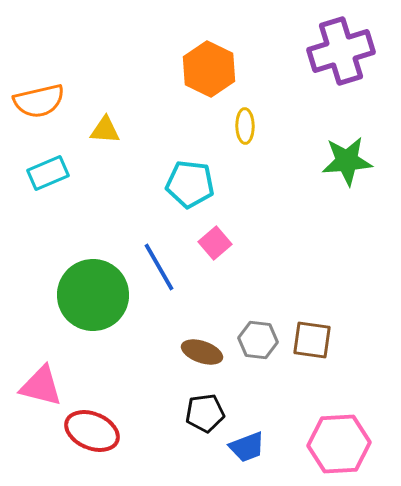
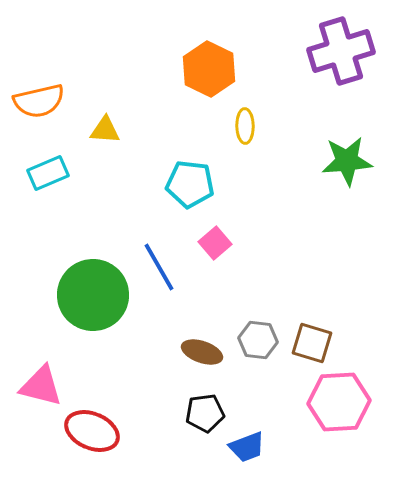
brown square: moved 3 px down; rotated 9 degrees clockwise
pink hexagon: moved 42 px up
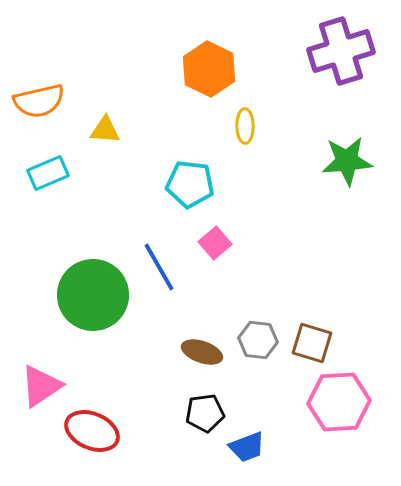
pink triangle: rotated 48 degrees counterclockwise
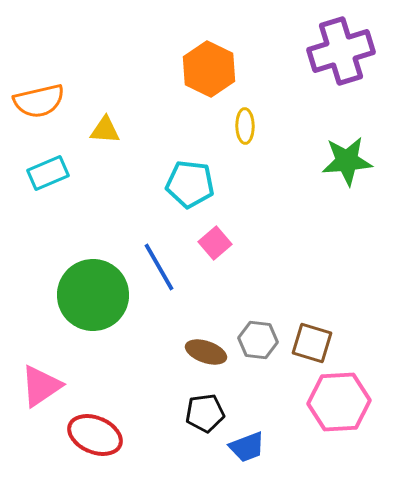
brown ellipse: moved 4 px right
red ellipse: moved 3 px right, 4 px down
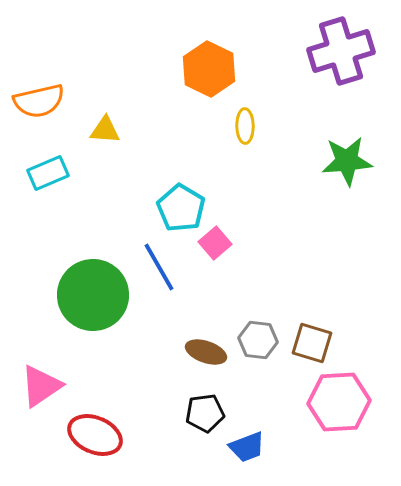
cyan pentagon: moved 9 px left, 24 px down; rotated 24 degrees clockwise
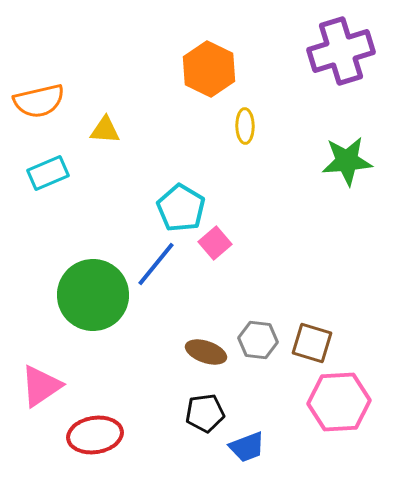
blue line: moved 3 px left, 3 px up; rotated 69 degrees clockwise
red ellipse: rotated 32 degrees counterclockwise
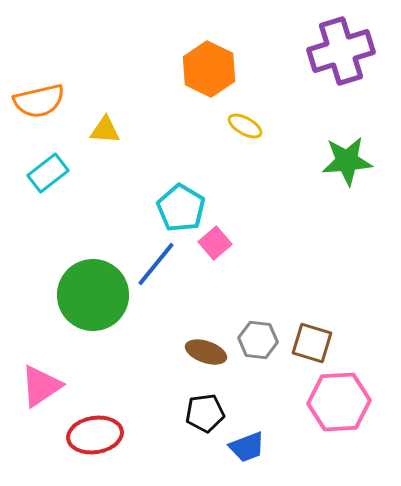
yellow ellipse: rotated 60 degrees counterclockwise
cyan rectangle: rotated 15 degrees counterclockwise
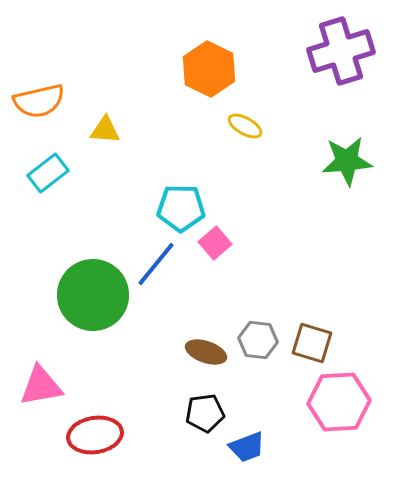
cyan pentagon: rotated 30 degrees counterclockwise
pink triangle: rotated 24 degrees clockwise
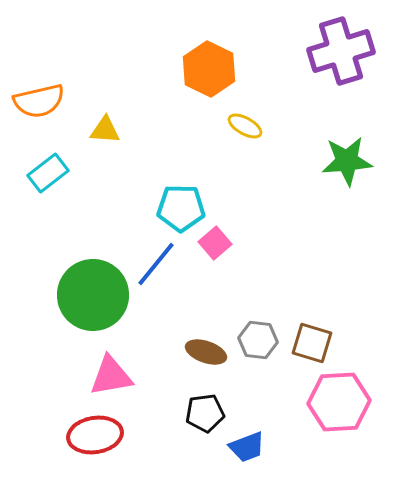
pink triangle: moved 70 px right, 10 px up
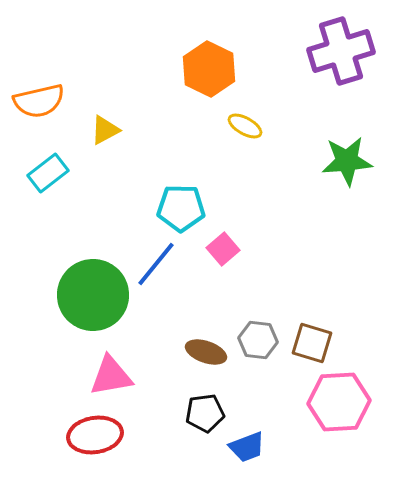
yellow triangle: rotated 32 degrees counterclockwise
pink square: moved 8 px right, 6 px down
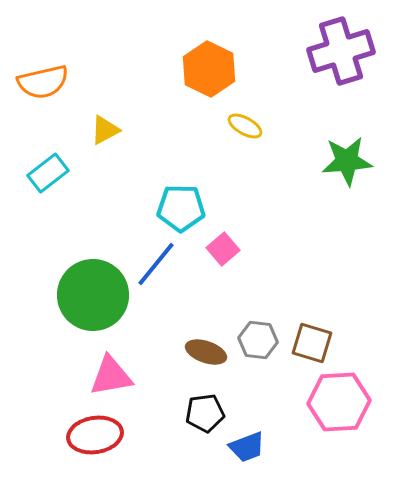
orange semicircle: moved 4 px right, 19 px up
